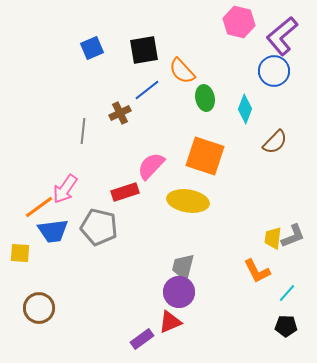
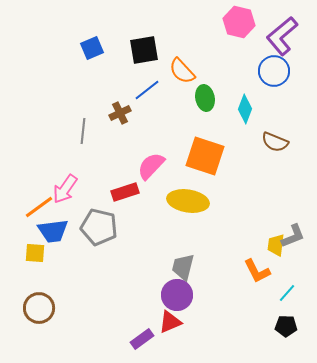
brown semicircle: rotated 68 degrees clockwise
yellow trapezoid: moved 3 px right, 7 px down
yellow square: moved 15 px right
purple circle: moved 2 px left, 3 px down
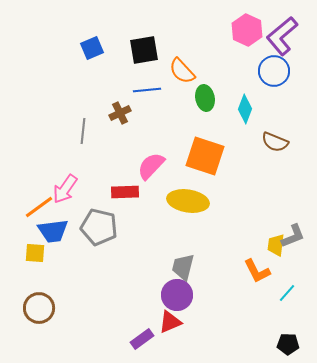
pink hexagon: moved 8 px right, 8 px down; rotated 12 degrees clockwise
blue line: rotated 32 degrees clockwise
red rectangle: rotated 16 degrees clockwise
black pentagon: moved 2 px right, 18 px down
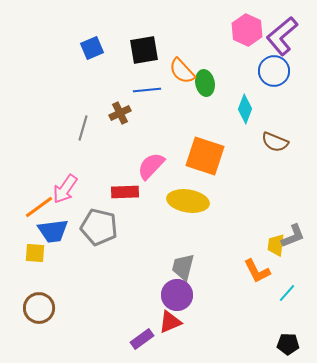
green ellipse: moved 15 px up
gray line: moved 3 px up; rotated 10 degrees clockwise
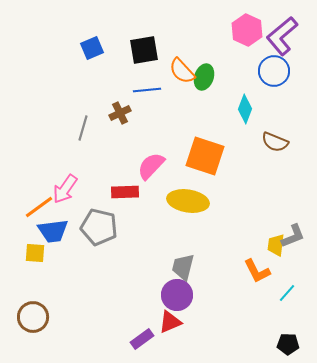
green ellipse: moved 1 px left, 6 px up; rotated 30 degrees clockwise
brown circle: moved 6 px left, 9 px down
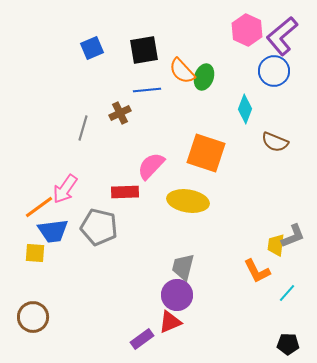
orange square: moved 1 px right, 3 px up
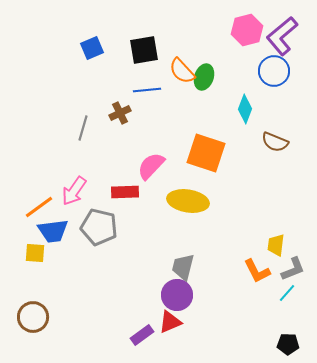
pink hexagon: rotated 20 degrees clockwise
pink arrow: moved 9 px right, 2 px down
gray L-shape: moved 33 px down
purple rectangle: moved 4 px up
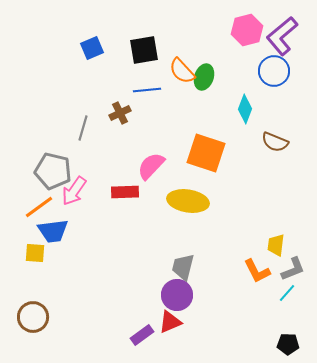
gray pentagon: moved 46 px left, 56 px up
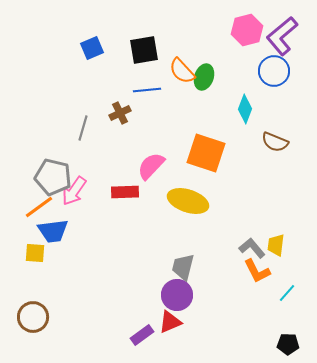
gray pentagon: moved 6 px down
yellow ellipse: rotated 9 degrees clockwise
gray L-shape: moved 41 px left, 21 px up; rotated 108 degrees counterclockwise
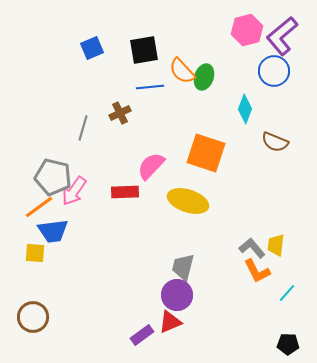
blue line: moved 3 px right, 3 px up
